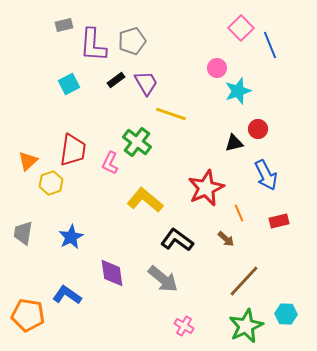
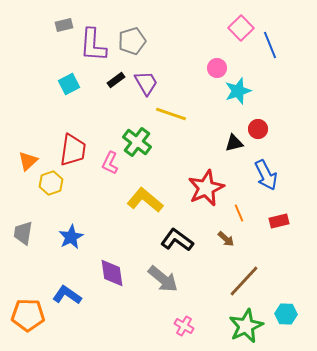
orange pentagon: rotated 8 degrees counterclockwise
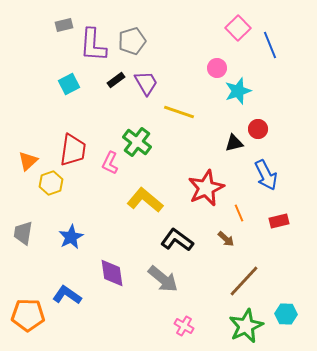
pink square: moved 3 px left
yellow line: moved 8 px right, 2 px up
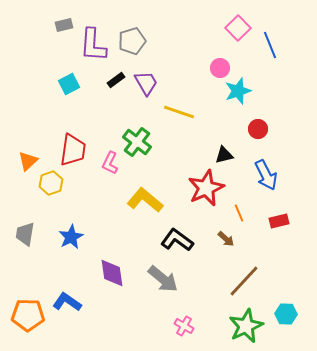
pink circle: moved 3 px right
black triangle: moved 10 px left, 12 px down
gray trapezoid: moved 2 px right, 1 px down
blue L-shape: moved 7 px down
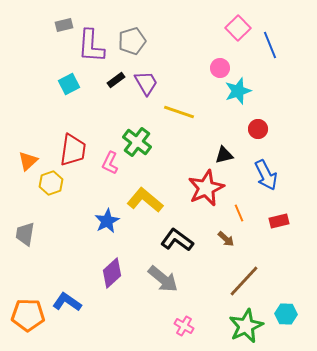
purple L-shape: moved 2 px left, 1 px down
blue star: moved 36 px right, 16 px up
purple diamond: rotated 56 degrees clockwise
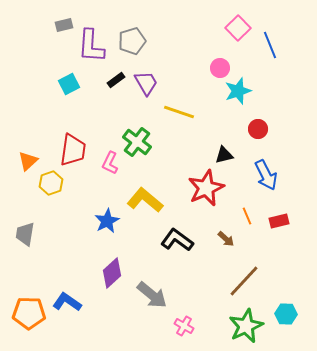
orange line: moved 8 px right, 3 px down
gray arrow: moved 11 px left, 16 px down
orange pentagon: moved 1 px right, 2 px up
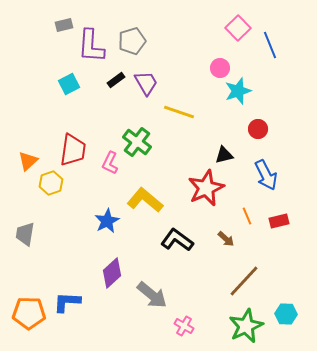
blue L-shape: rotated 32 degrees counterclockwise
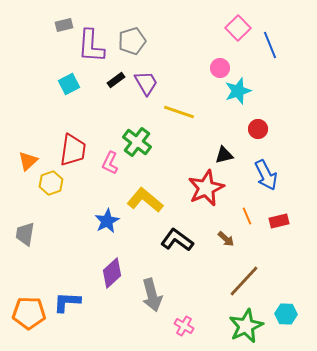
gray arrow: rotated 36 degrees clockwise
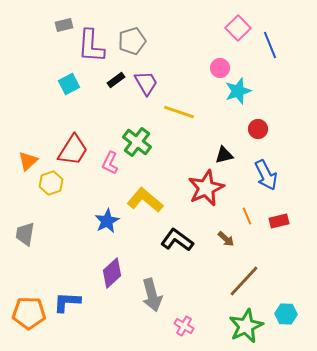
red trapezoid: rotated 24 degrees clockwise
